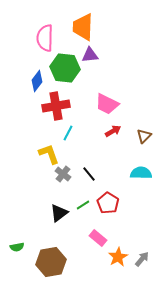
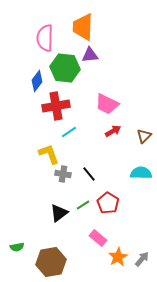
cyan line: moved 1 px right, 1 px up; rotated 28 degrees clockwise
gray cross: rotated 28 degrees counterclockwise
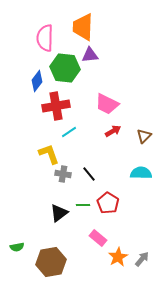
green line: rotated 32 degrees clockwise
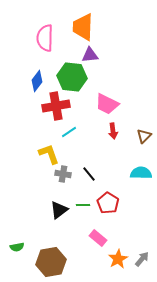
green hexagon: moved 7 px right, 9 px down
red arrow: rotated 112 degrees clockwise
black triangle: moved 3 px up
orange star: moved 2 px down
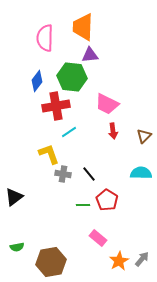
red pentagon: moved 1 px left, 3 px up
black triangle: moved 45 px left, 13 px up
orange star: moved 1 px right, 2 px down
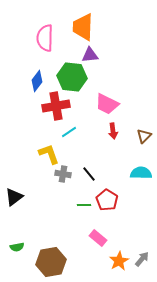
green line: moved 1 px right
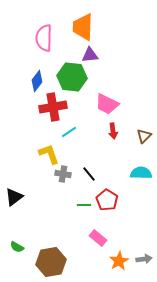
pink semicircle: moved 1 px left
red cross: moved 3 px left, 1 px down
green semicircle: rotated 40 degrees clockwise
gray arrow: moved 2 px right; rotated 42 degrees clockwise
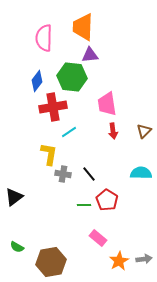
pink trapezoid: rotated 55 degrees clockwise
brown triangle: moved 5 px up
yellow L-shape: rotated 30 degrees clockwise
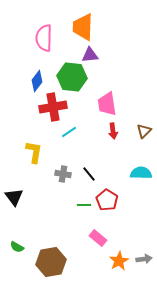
yellow L-shape: moved 15 px left, 2 px up
black triangle: rotated 30 degrees counterclockwise
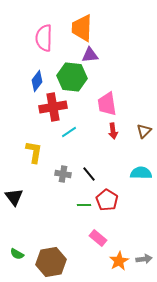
orange trapezoid: moved 1 px left, 1 px down
green semicircle: moved 7 px down
